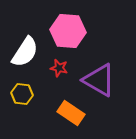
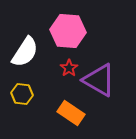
red star: moved 10 px right; rotated 24 degrees clockwise
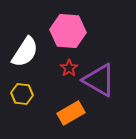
orange rectangle: rotated 64 degrees counterclockwise
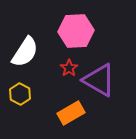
pink hexagon: moved 8 px right; rotated 8 degrees counterclockwise
yellow hexagon: moved 2 px left; rotated 20 degrees clockwise
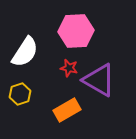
red star: rotated 24 degrees counterclockwise
yellow hexagon: rotated 15 degrees clockwise
orange rectangle: moved 4 px left, 3 px up
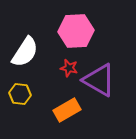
yellow hexagon: rotated 25 degrees clockwise
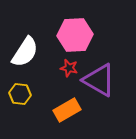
pink hexagon: moved 1 px left, 4 px down
